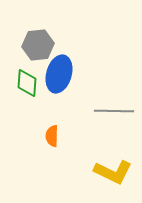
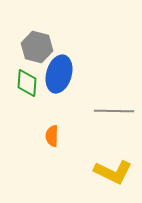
gray hexagon: moved 1 px left, 2 px down; rotated 20 degrees clockwise
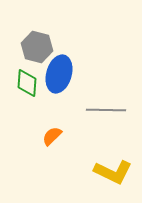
gray line: moved 8 px left, 1 px up
orange semicircle: rotated 45 degrees clockwise
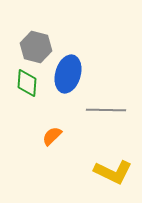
gray hexagon: moved 1 px left
blue ellipse: moved 9 px right
